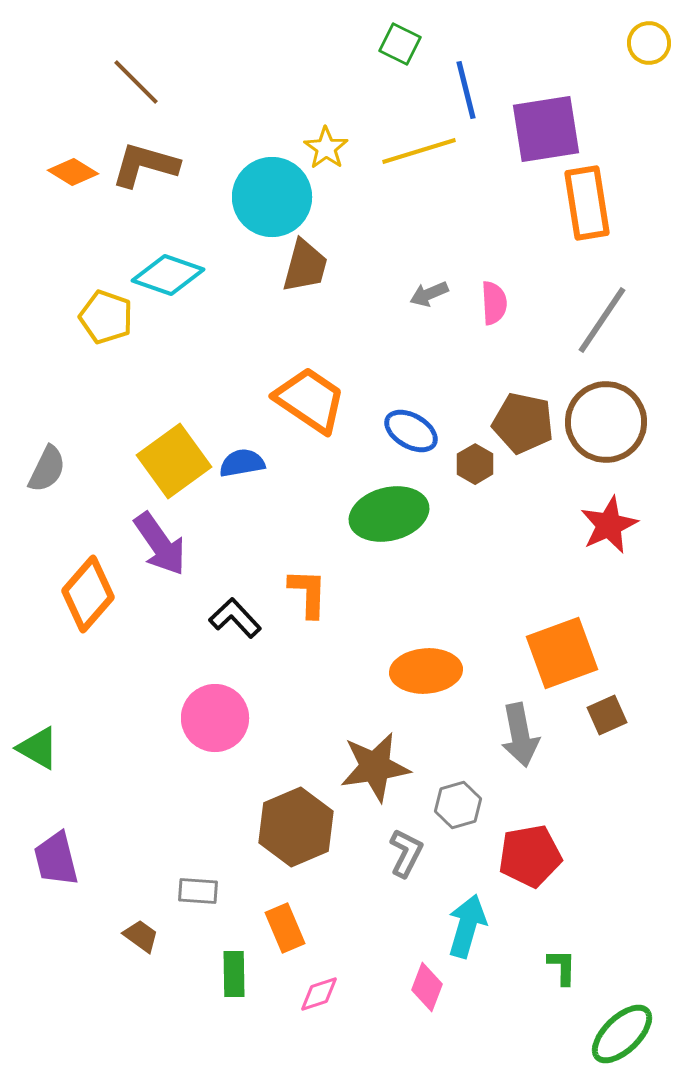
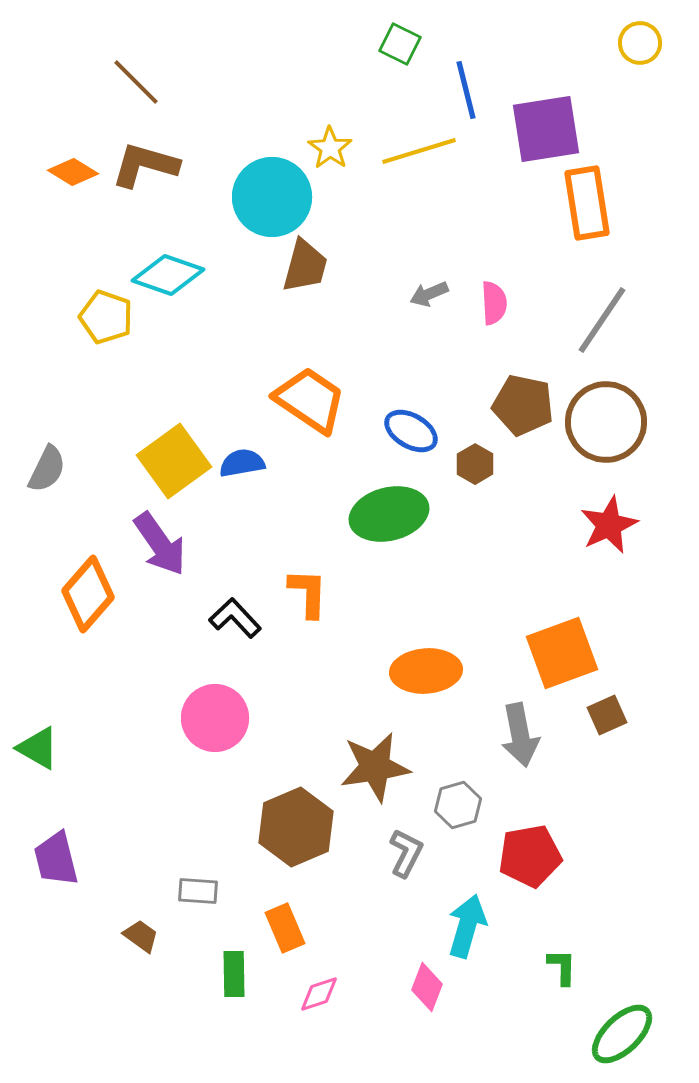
yellow circle at (649, 43): moved 9 px left
yellow star at (326, 148): moved 4 px right
brown pentagon at (523, 423): moved 18 px up
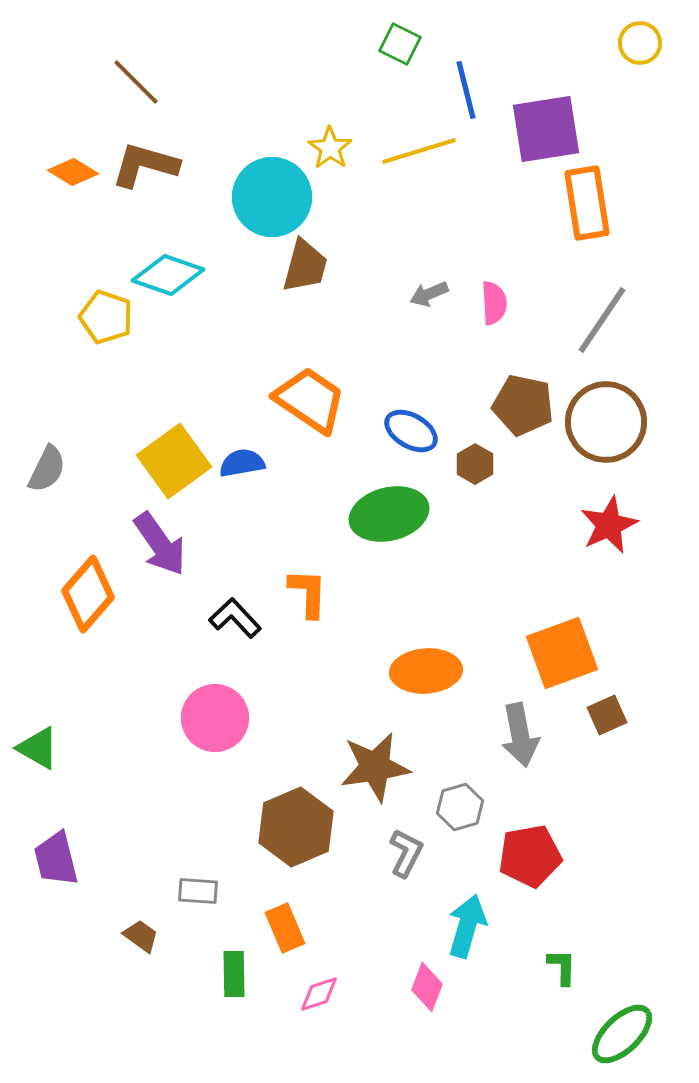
gray hexagon at (458, 805): moved 2 px right, 2 px down
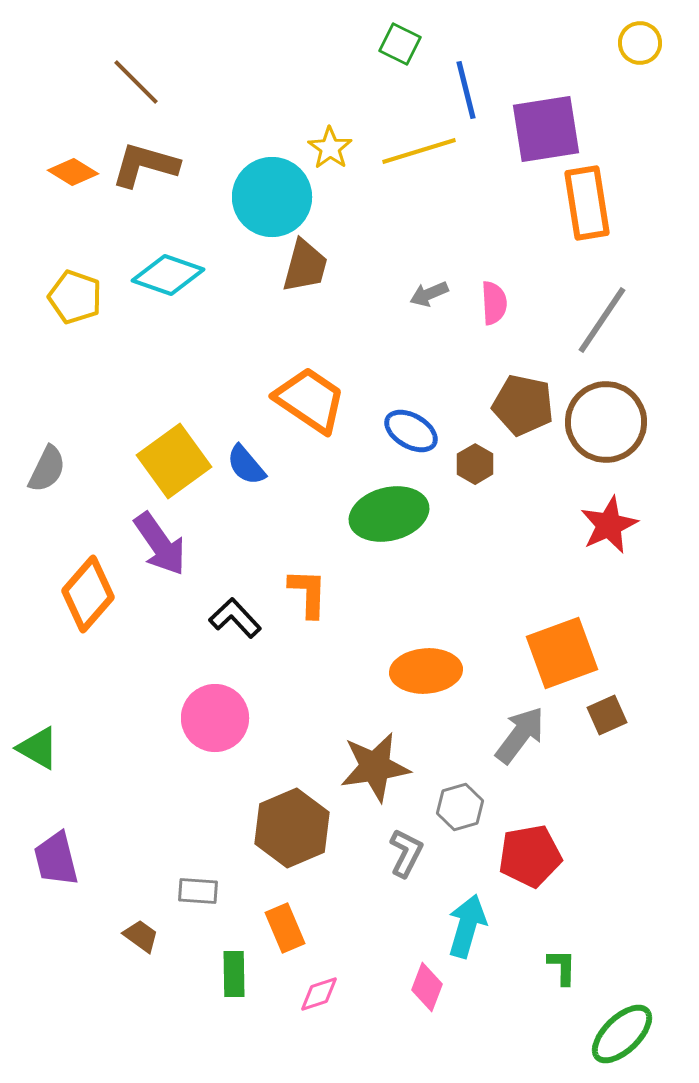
yellow pentagon at (106, 317): moved 31 px left, 20 px up
blue semicircle at (242, 463): moved 4 px right, 2 px down; rotated 120 degrees counterclockwise
gray arrow at (520, 735): rotated 132 degrees counterclockwise
brown hexagon at (296, 827): moved 4 px left, 1 px down
